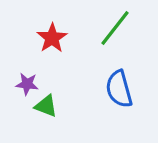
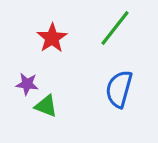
blue semicircle: rotated 30 degrees clockwise
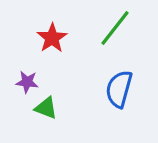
purple star: moved 2 px up
green triangle: moved 2 px down
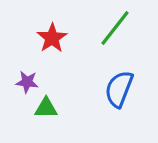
blue semicircle: rotated 6 degrees clockwise
green triangle: rotated 20 degrees counterclockwise
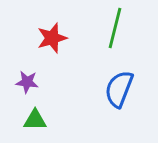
green line: rotated 24 degrees counterclockwise
red star: rotated 16 degrees clockwise
green triangle: moved 11 px left, 12 px down
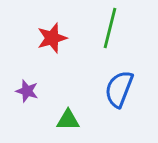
green line: moved 5 px left
purple star: moved 9 px down; rotated 10 degrees clockwise
green triangle: moved 33 px right
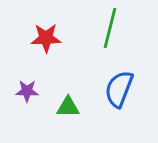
red star: moved 6 px left; rotated 16 degrees clockwise
purple star: rotated 15 degrees counterclockwise
green triangle: moved 13 px up
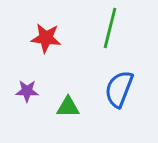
red star: rotated 8 degrees clockwise
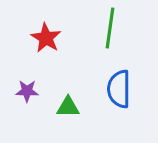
green line: rotated 6 degrees counterclockwise
red star: rotated 24 degrees clockwise
blue semicircle: rotated 21 degrees counterclockwise
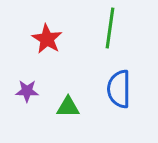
red star: moved 1 px right, 1 px down
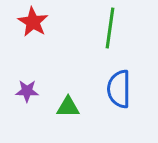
red star: moved 14 px left, 17 px up
